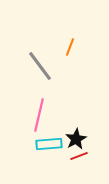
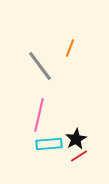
orange line: moved 1 px down
red line: rotated 12 degrees counterclockwise
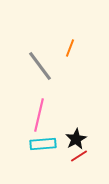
cyan rectangle: moved 6 px left
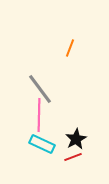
gray line: moved 23 px down
pink line: rotated 12 degrees counterclockwise
cyan rectangle: moved 1 px left; rotated 30 degrees clockwise
red line: moved 6 px left, 1 px down; rotated 12 degrees clockwise
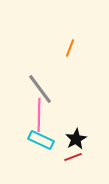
cyan rectangle: moved 1 px left, 4 px up
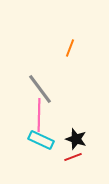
black star: rotated 25 degrees counterclockwise
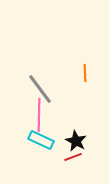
orange line: moved 15 px right, 25 px down; rotated 24 degrees counterclockwise
black star: moved 2 px down; rotated 10 degrees clockwise
